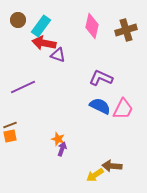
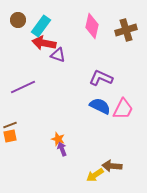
purple arrow: rotated 40 degrees counterclockwise
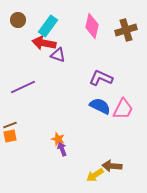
cyan rectangle: moved 7 px right
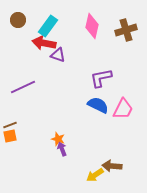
purple L-shape: rotated 35 degrees counterclockwise
blue semicircle: moved 2 px left, 1 px up
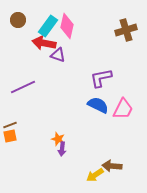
pink diamond: moved 25 px left
purple arrow: rotated 152 degrees counterclockwise
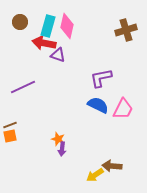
brown circle: moved 2 px right, 2 px down
cyan rectangle: rotated 20 degrees counterclockwise
